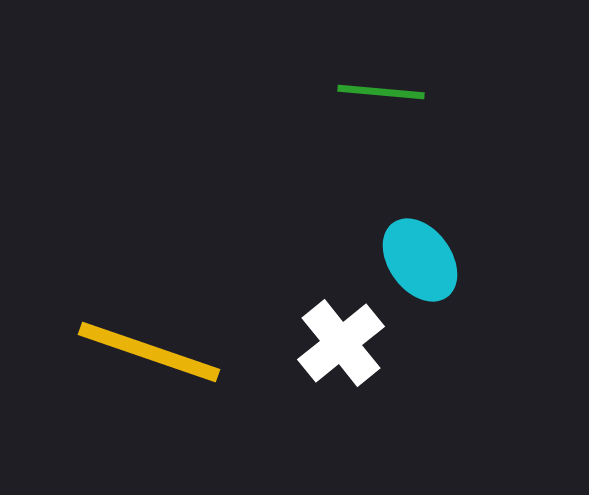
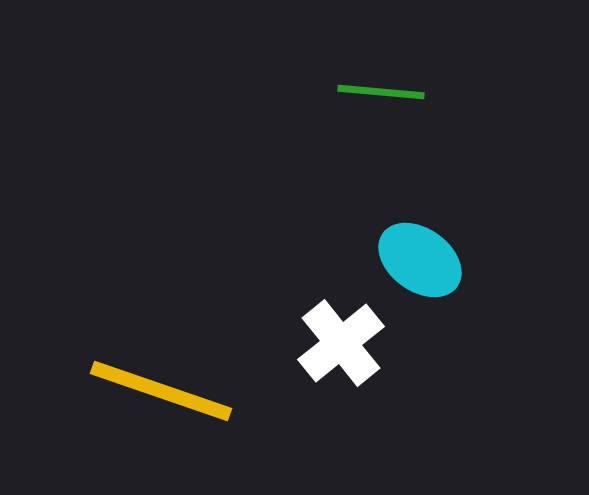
cyan ellipse: rotated 18 degrees counterclockwise
yellow line: moved 12 px right, 39 px down
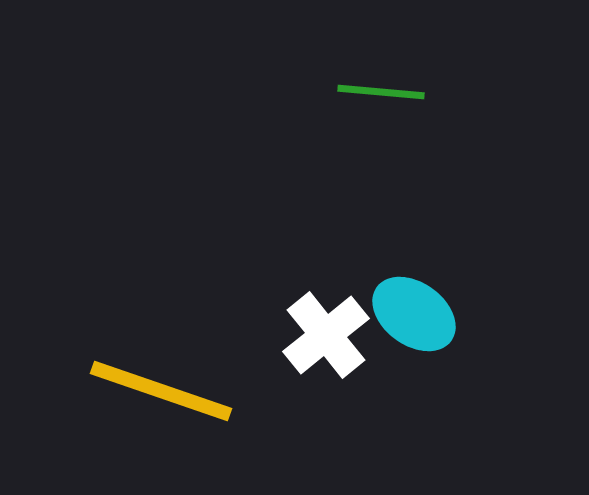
cyan ellipse: moved 6 px left, 54 px down
white cross: moved 15 px left, 8 px up
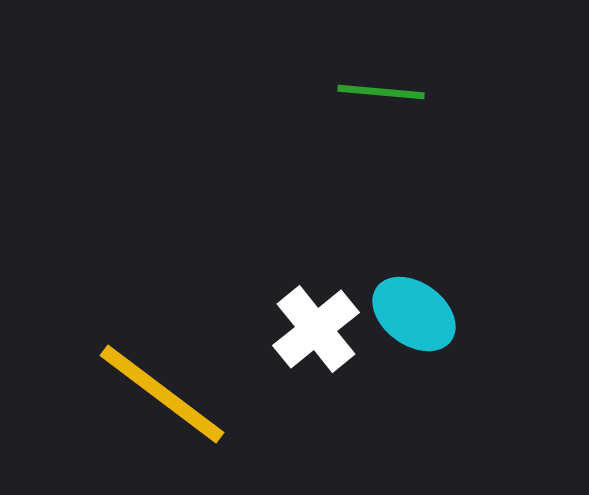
white cross: moved 10 px left, 6 px up
yellow line: moved 1 px right, 3 px down; rotated 18 degrees clockwise
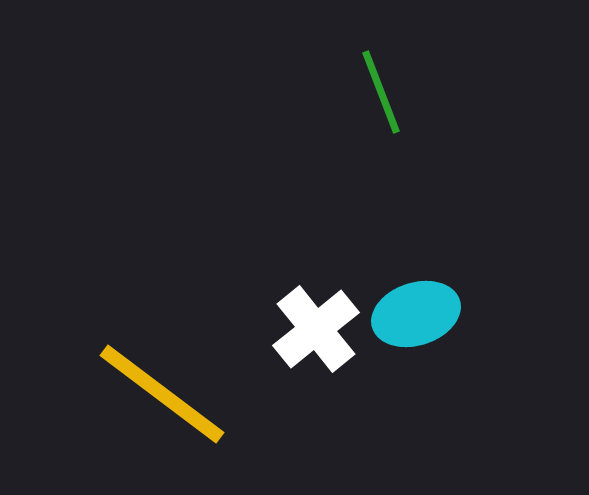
green line: rotated 64 degrees clockwise
cyan ellipse: moved 2 px right; rotated 54 degrees counterclockwise
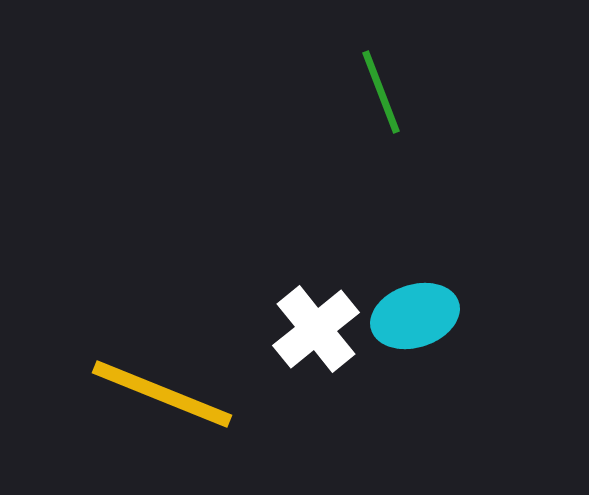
cyan ellipse: moved 1 px left, 2 px down
yellow line: rotated 15 degrees counterclockwise
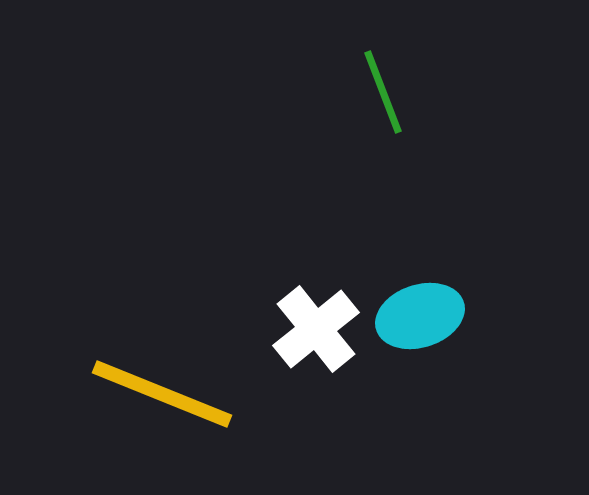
green line: moved 2 px right
cyan ellipse: moved 5 px right
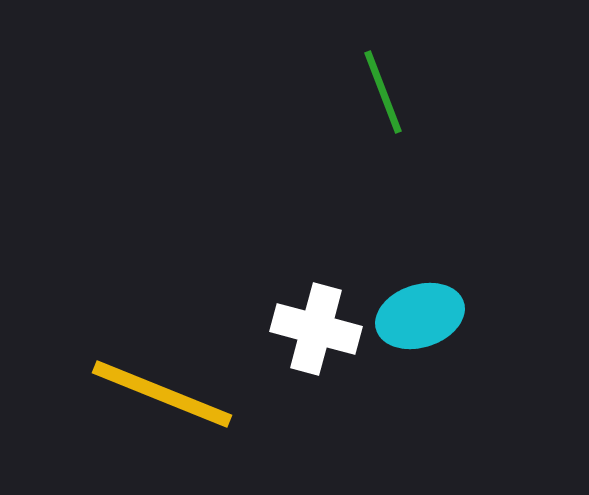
white cross: rotated 36 degrees counterclockwise
